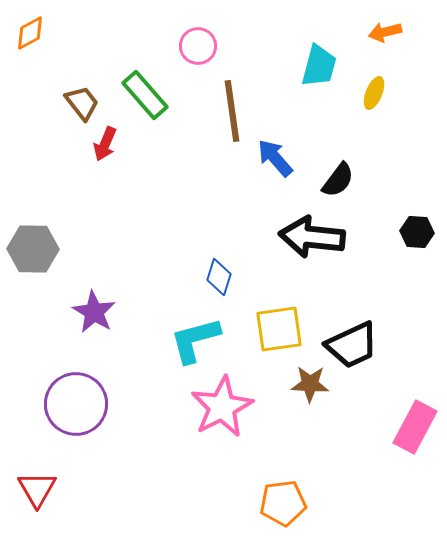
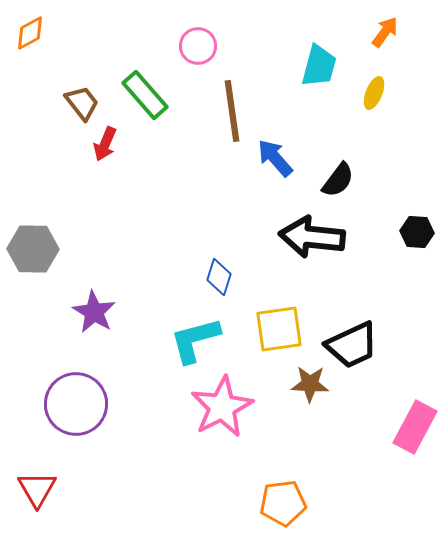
orange arrow: rotated 140 degrees clockwise
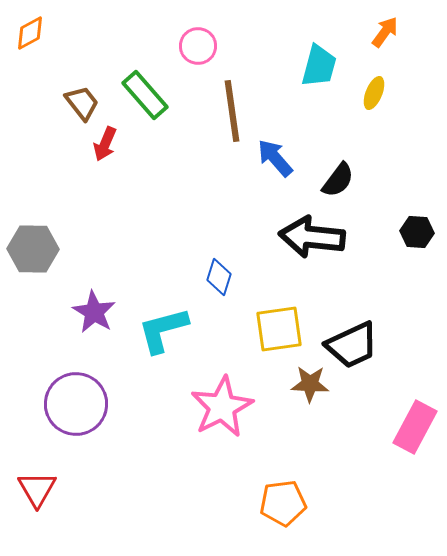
cyan L-shape: moved 32 px left, 10 px up
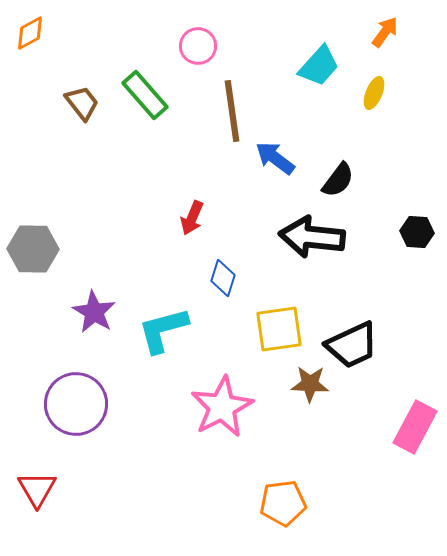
cyan trapezoid: rotated 27 degrees clockwise
red arrow: moved 87 px right, 74 px down
blue arrow: rotated 12 degrees counterclockwise
blue diamond: moved 4 px right, 1 px down
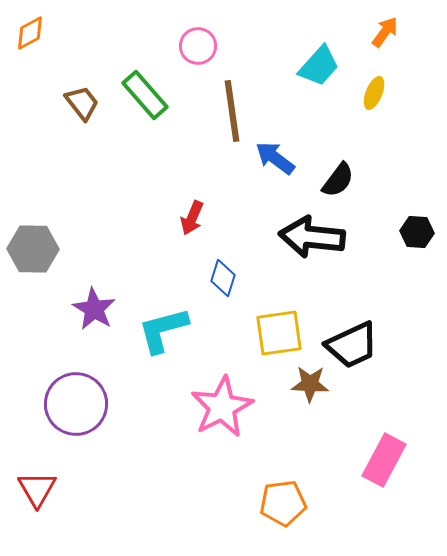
purple star: moved 3 px up
yellow square: moved 4 px down
pink rectangle: moved 31 px left, 33 px down
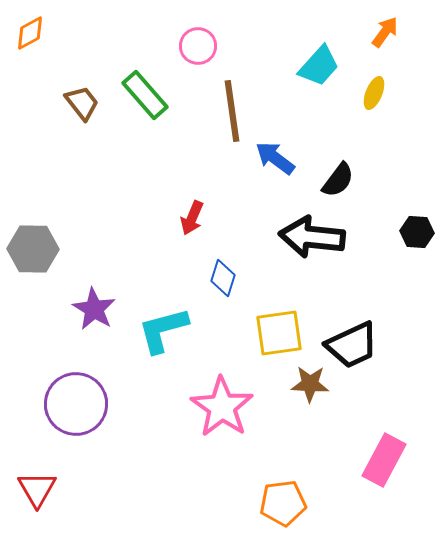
pink star: rotated 10 degrees counterclockwise
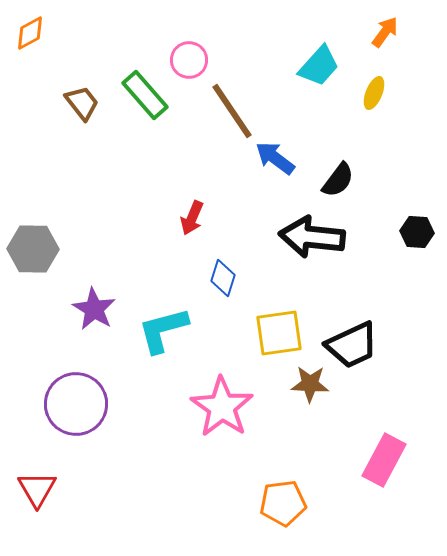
pink circle: moved 9 px left, 14 px down
brown line: rotated 26 degrees counterclockwise
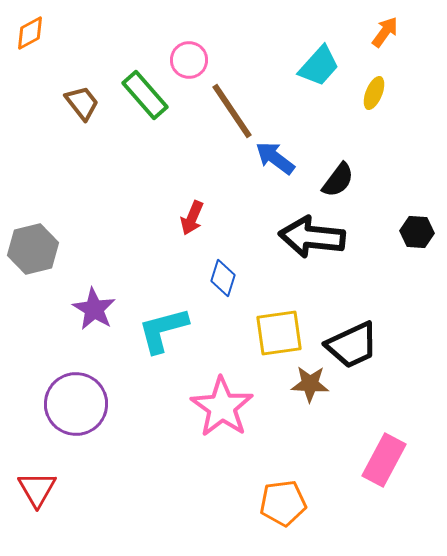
gray hexagon: rotated 15 degrees counterclockwise
